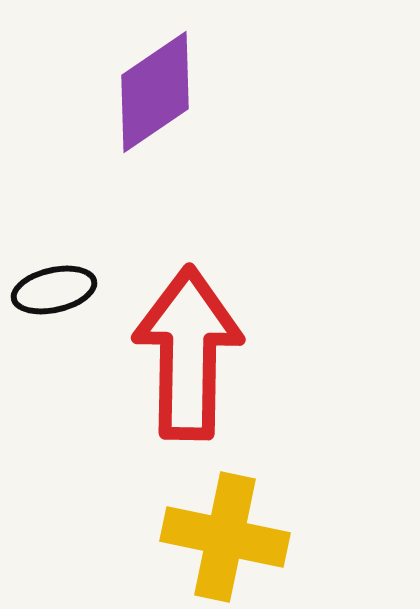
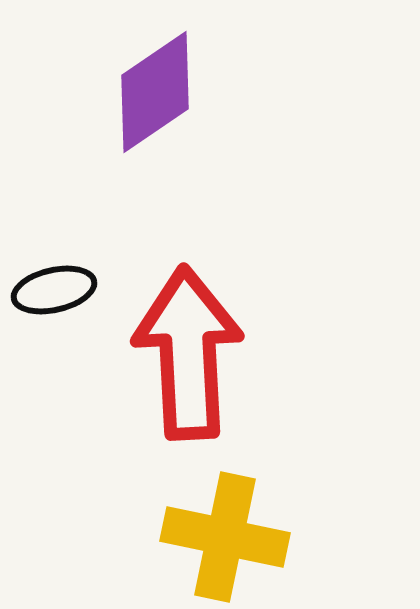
red arrow: rotated 4 degrees counterclockwise
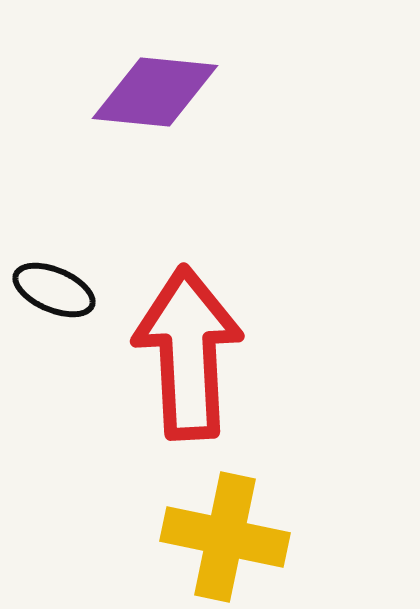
purple diamond: rotated 40 degrees clockwise
black ellipse: rotated 36 degrees clockwise
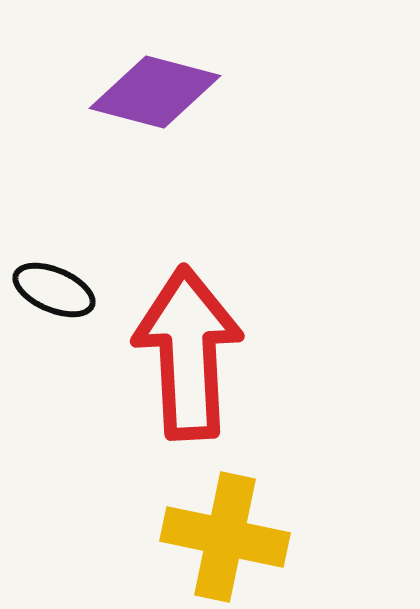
purple diamond: rotated 9 degrees clockwise
